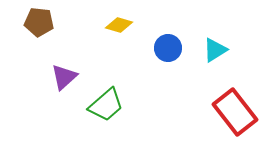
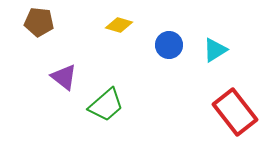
blue circle: moved 1 px right, 3 px up
purple triangle: rotated 40 degrees counterclockwise
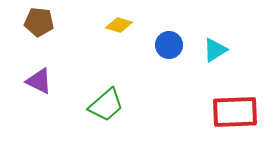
purple triangle: moved 25 px left, 4 px down; rotated 12 degrees counterclockwise
red rectangle: rotated 54 degrees counterclockwise
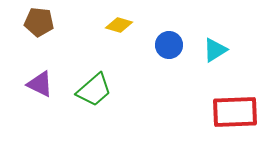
purple triangle: moved 1 px right, 3 px down
green trapezoid: moved 12 px left, 15 px up
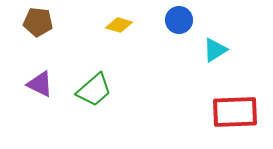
brown pentagon: moved 1 px left
blue circle: moved 10 px right, 25 px up
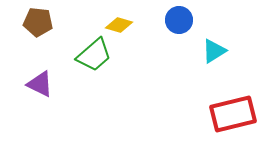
cyan triangle: moved 1 px left, 1 px down
green trapezoid: moved 35 px up
red rectangle: moved 2 px left, 2 px down; rotated 12 degrees counterclockwise
